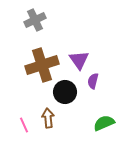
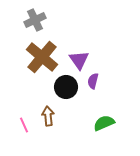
brown cross: moved 8 px up; rotated 32 degrees counterclockwise
black circle: moved 1 px right, 5 px up
brown arrow: moved 2 px up
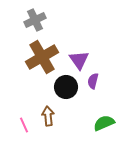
brown cross: rotated 20 degrees clockwise
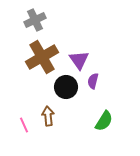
green semicircle: moved 2 px up; rotated 145 degrees clockwise
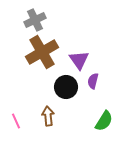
brown cross: moved 5 px up
pink line: moved 8 px left, 4 px up
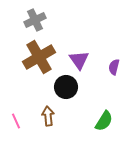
brown cross: moved 3 px left, 5 px down
purple semicircle: moved 21 px right, 14 px up
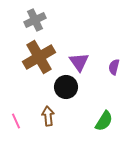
purple triangle: moved 2 px down
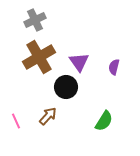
brown arrow: rotated 48 degrees clockwise
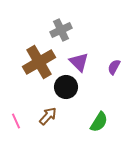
gray cross: moved 26 px right, 10 px down
brown cross: moved 5 px down
purple triangle: rotated 10 degrees counterclockwise
purple semicircle: rotated 14 degrees clockwise
green semicircle: moved 5 px left, 1 px down
